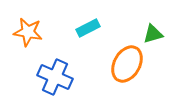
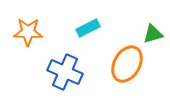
orange star: rotated 8 degrees counterclockwise
blue cross: moved 10 px right, 5 px up
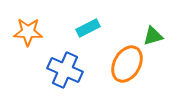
green triangle: moved 2 px down
blue cross: moved 2 px up
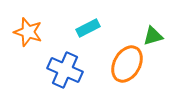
orange star: rotated 16 degrees clockwise
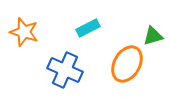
orange star: moved 4 px left
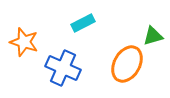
cyan rectangle: moved 5 px left, 5 px up
orange star: moved 10 px down
blue cross: moved 2 px left, 2 px up
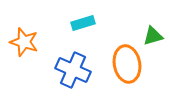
cyan rectangle: rotated 10 degrees clockwise
orange ellipse: rotated 39 degrees counterclockwise
blue cross: moved 10 px right, 2 px down
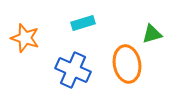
green triangle: moved 1 px left, 2 px up
orange star: moved 1 px right, 4 px up
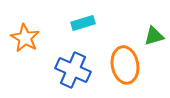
green triangle: moved 2 px right, 2 px down
orange star: rotated 12 degrees clockwise
orange ellipse: moved 2 px left, 1 px down
